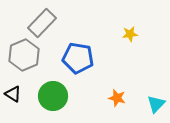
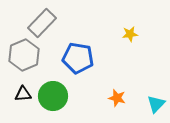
black triangle: moved 10 px right; rotated 36 degrees counterclockwise
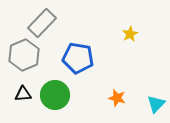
yellow star: rotated 21 degrees counterclockwise
green circle: moved 2 px right, 1 px up
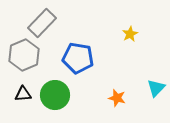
cyan triangle: moved 16 px up
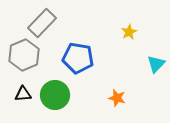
yellow star: moved 1 px left, 2 px up
cyan triangle: moved 24 px up
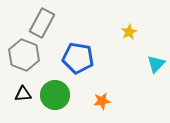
gray rectangle: rotated 16 degrees counterclockwise
gray hexagon: rotated 16 degrees counterclockwise
orange star: moved 15 px left, 3 px down; rotated 24 degrees counterclockwise
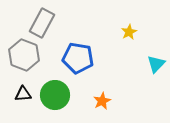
orange star: rotated 18 degrees counterclockwise
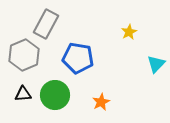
gray rectangle: moved 4 px right, 1 px down
gray hexagon: rotated 16 degrees clockwise
orange star: moved 1 px left, 1 px down
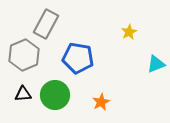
cyan triangle: rotated 24 degrees clockwise
